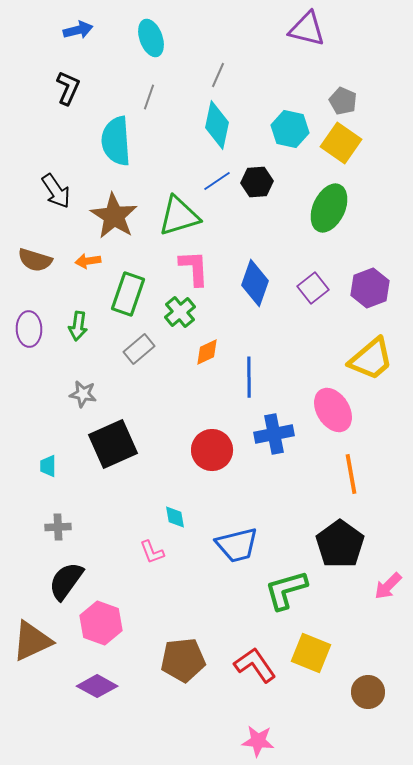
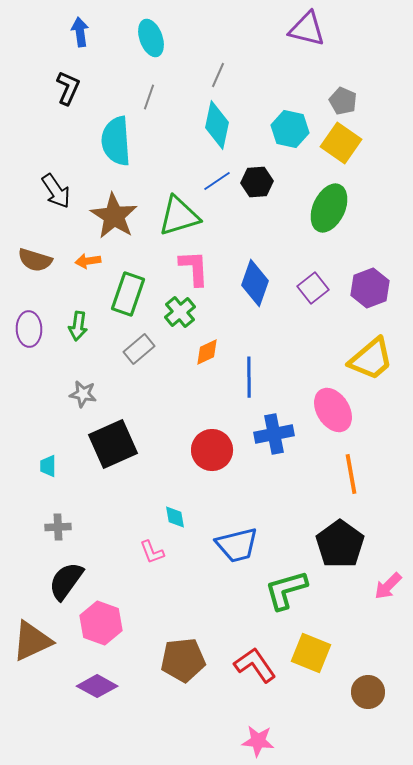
blue arrow at (78, 30): moved 2 px right, 2 px down; rotated 84 degrees counterclockwise
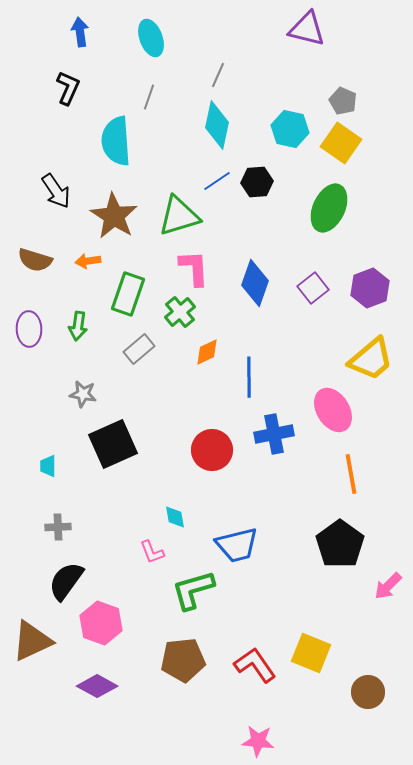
green L-shape at (286, 590): moved 93 px left
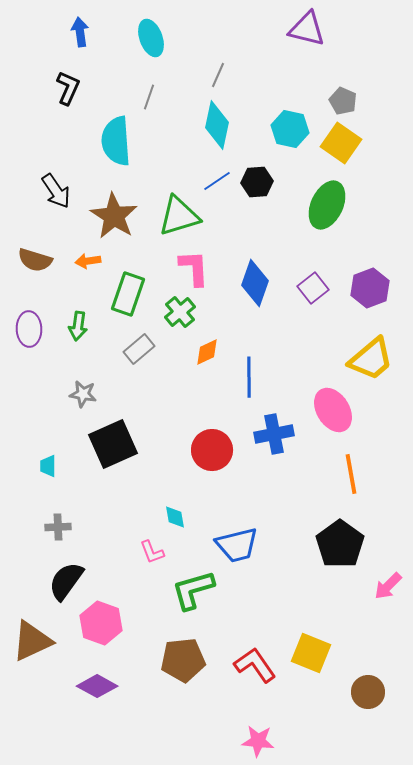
green ellipse at (329, 208): moved 2 px left, 3 px up
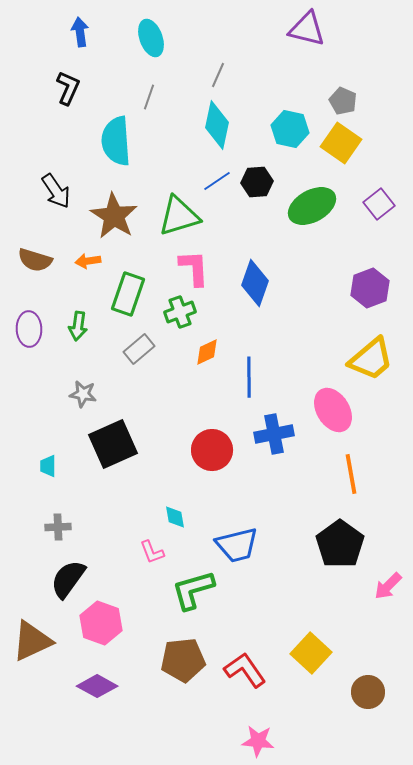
green ellipse at (327, 205): moved 15 px left, 1 px down; rotated 36 degrees clockwise
purple square at (313, 288): moved 66 px right, 84 px up
green cross at (180, 312): rotated 20 degrees clockwise
black semicircle at (66, 581): moved 2 px right, 2 px up
yellow square at (311, 653): rotated 21 degrees clockwise
red L-shape at (255, 665): moved 10 px left, 5 px down
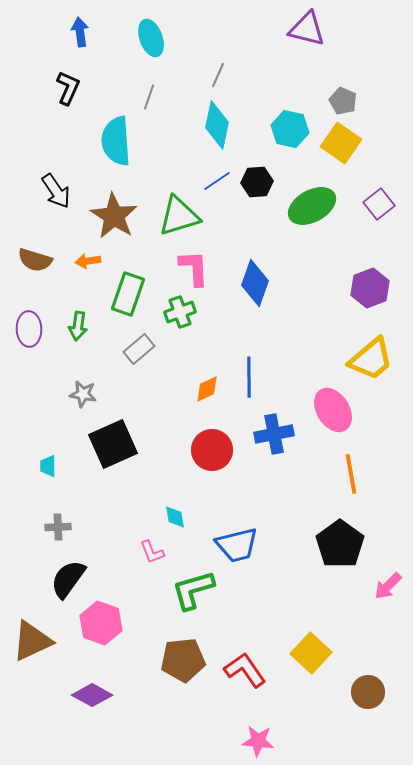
orange diamond at (207, 352): moved 37 px down
purple diamond at (97, 686): moved 5 px left, 9 px down
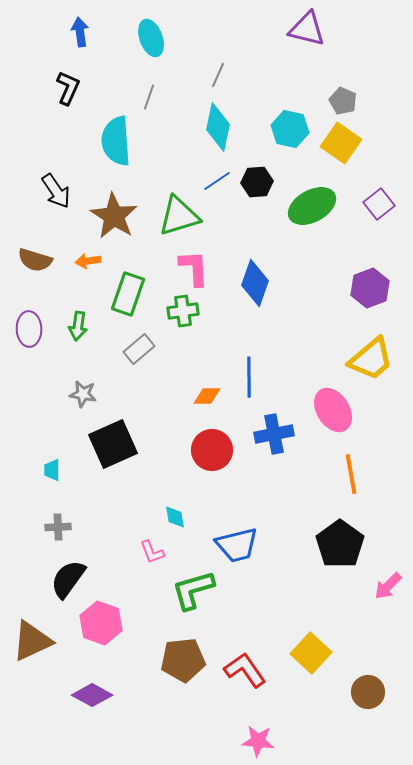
cyan diamond at (217, 125): moved 1 px right, 2 px down
green cross at (180, 312): moved 3 px right, 1 px up; rotated 12 degrees clockwise
orange diamond at (207, 389): moved 7 px down; rotated 24 degrees clockwise
cyan trapezoid at (48, 466): moved 4 px right, 4 px down
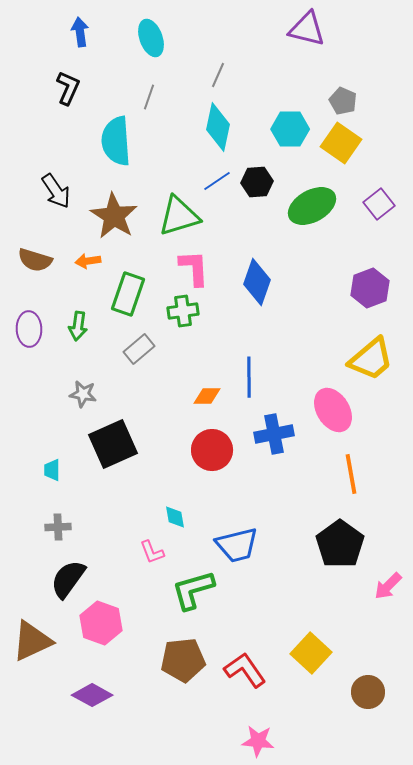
cyan hexagon at (290, 129): rotated 12 degrees counterclockwise
blue diamond at (255, 283): moved 2 px right, 1 px up
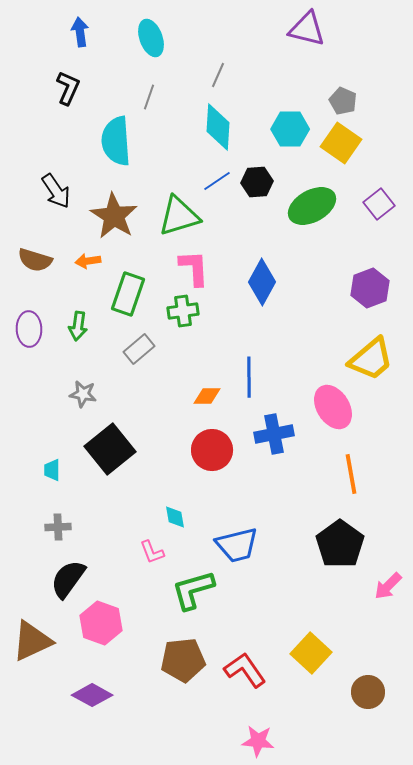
cyan diamond at (218, 127): rotated 9 degrees counterclockwise
blue diamond at (257, 282): moved 5 px right; rotated 9 degrees clockwise
pink ellipse at (333, 410): moved 3 px up
black square at (113, 444): moved 3 px left, 5 px down; rotated 15 degrees counterclockwise
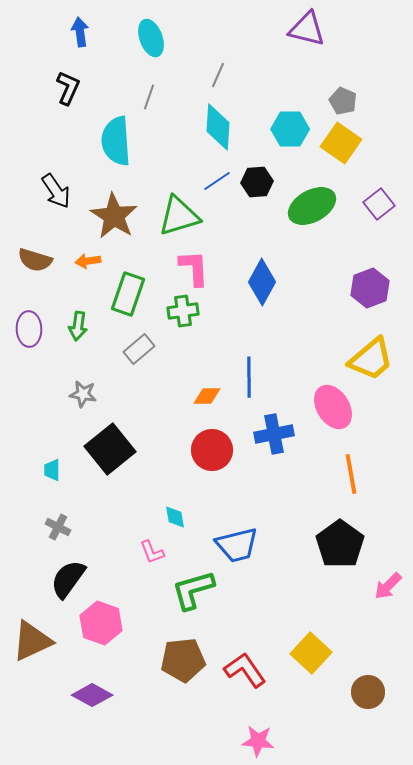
gray cross at (58, 527): rotated 30 degrees clockwise
